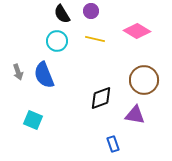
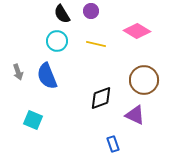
yellow line: moved 1 px right, 5 px down
blue semicircle: moved 3 px right, 1 px down
purple triangle: rotated 15 degrees clockwise
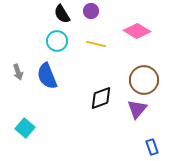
purple triangle: moved 2 px right, 6 px up; rotated 45 degrees clockwise
cyan square: moved 8 px left, 8 px down; rotated 18 degrees clockwise
blue rectangle: moved 39 px right, 3 px down
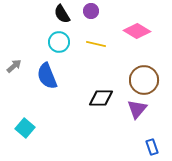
cyan circle: moved 2 px right, 1 px down
gray arrow: moved 4 px left, 6 px up; rotated 112 degrees counterclockwise
black diamond: rotated 20 degrees clockwise
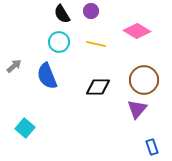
black diamond: moved 3 px left, 11 px up
